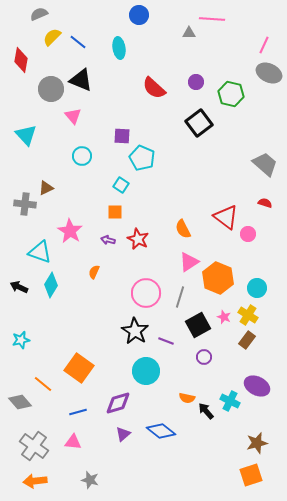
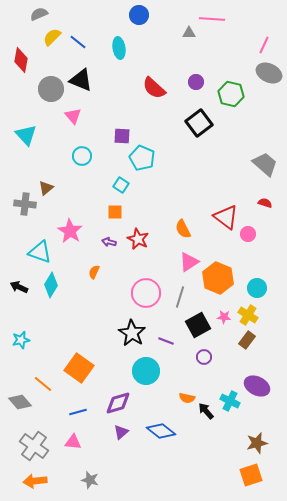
brown triangle at (46, 188): rotated 14 degrees counterclockwise
purple arrow at (108, 240): moved 1 px right, 2 px down
pink star at (224, 317): rotated 16 degrees counterclockwise
black star at (135, 331): moved 3 px left, 2 px down
purple triangle at (123, 434): moved 2 px left, 2 px up
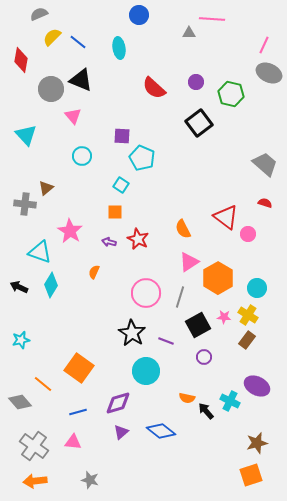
orange hexagon at (218, 278): rotated 8 degrees clockwise
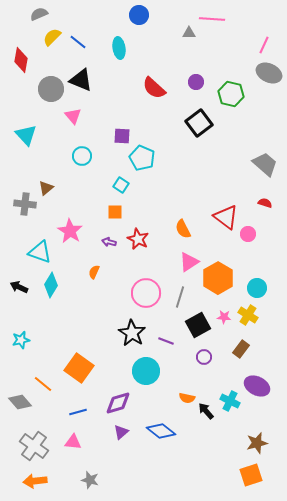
brown rectangle at (247, 340): moved 6 px left, 9 px down
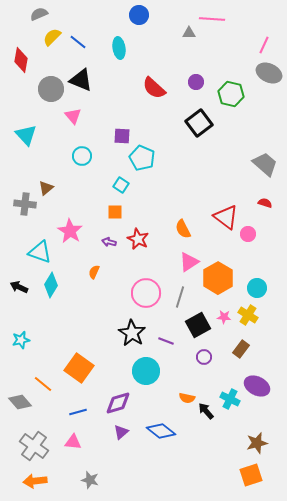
cyan cross at (230, 401): moved 2 px up
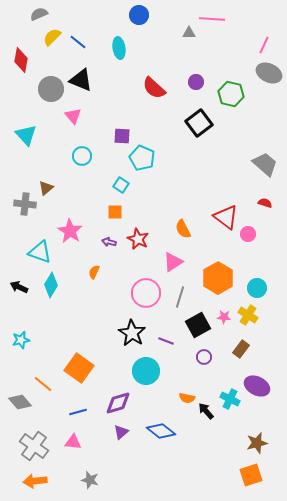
pink triangle at (189, 262): moved 16 px left
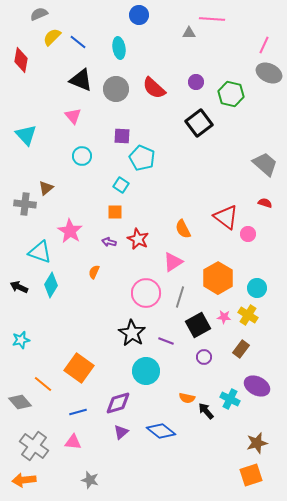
gray circle at (51, 89): moved 65 px right
orange arrow at (35, 481): moved 11 px left, 1 px up
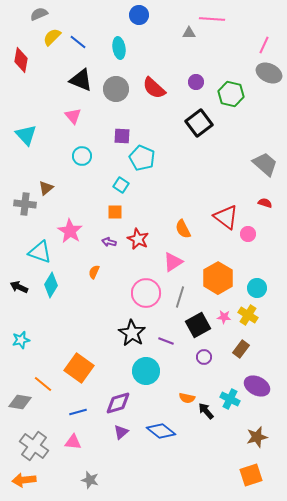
gray diamond at (20, 402): rotated 40 degrees counterclockwise
brown star at (257, 443): moved 6 px up
